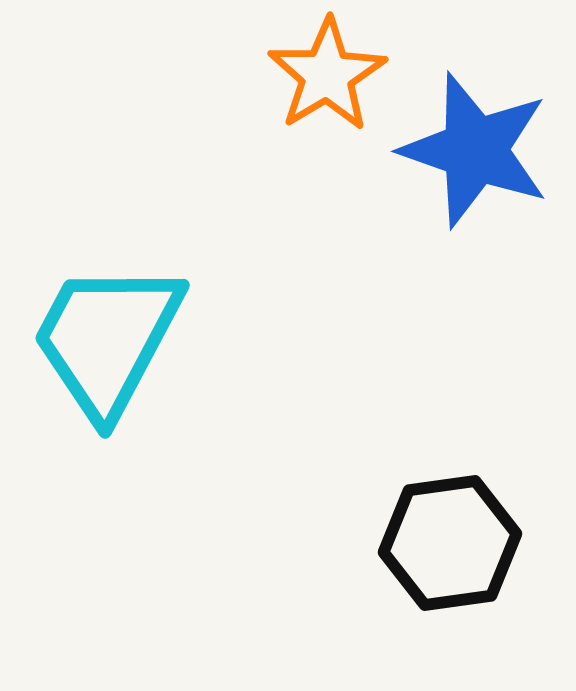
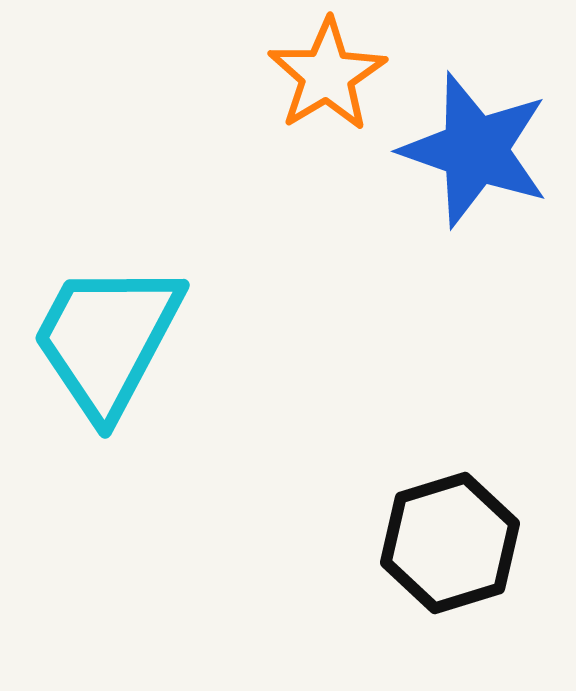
black hexagon: rotated 9 degrees counterclockwise
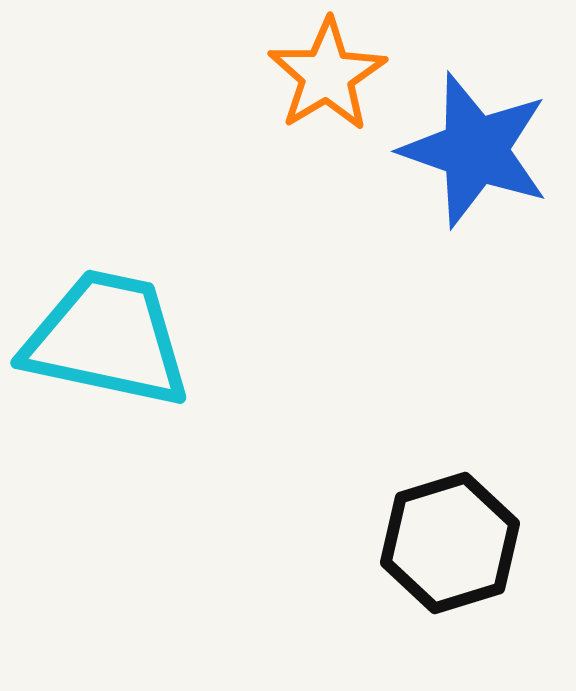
cyan trapezoid: rotated 74 degrees clockwise
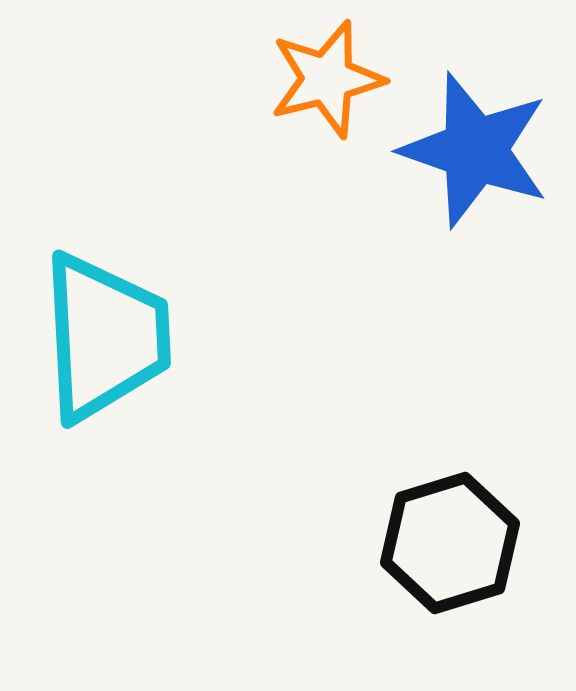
orange star: moved 4 px down; rotated 17 degrees clockwise
cyan trapezoid: moved 2 px left, 2 px up; rotated 75 degrees clockwise
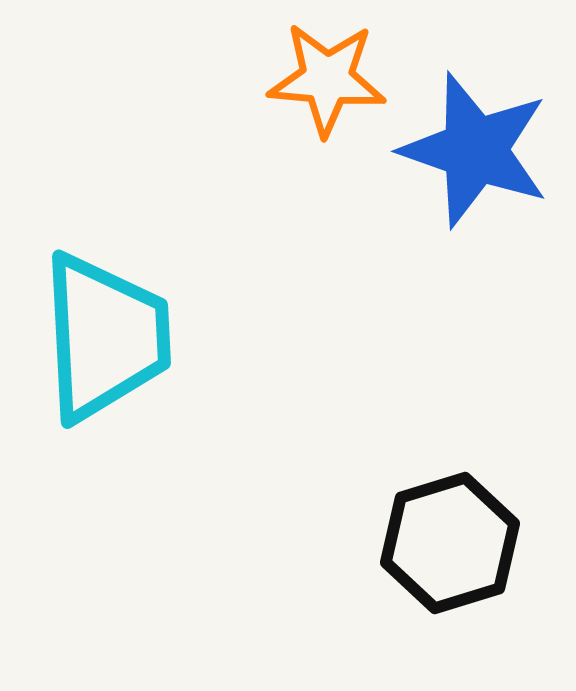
orange star: rotated 19 degrees clockwise
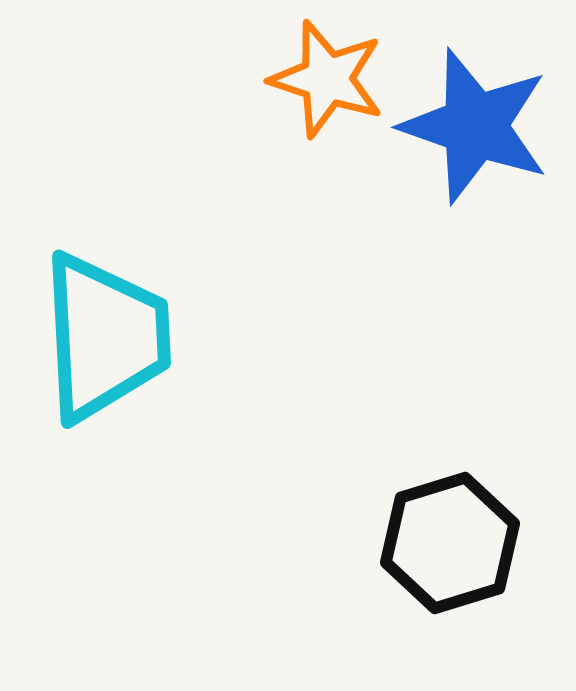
orange star: rotated 13 degrees clockwise
blue star: moved 24 px up
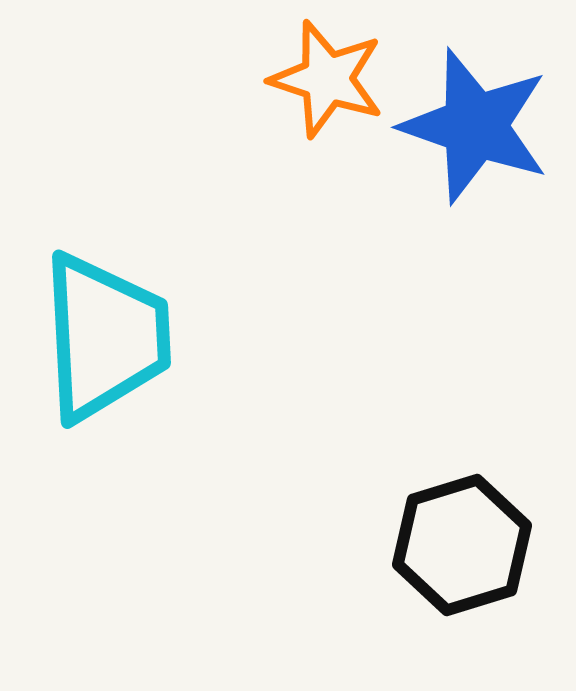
black hexagon: moved 12 px right, 2 px down
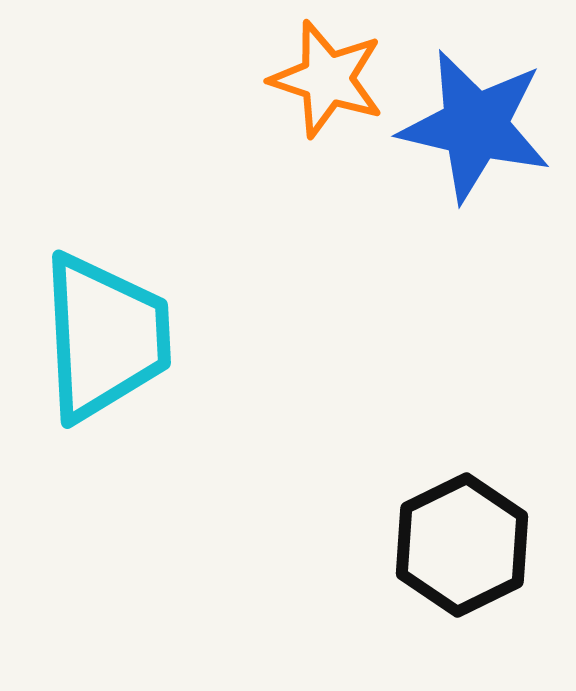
blue star: rotated 6 degrees counterclockwise
black hexagon: rotated 9 degrees counterclockwise
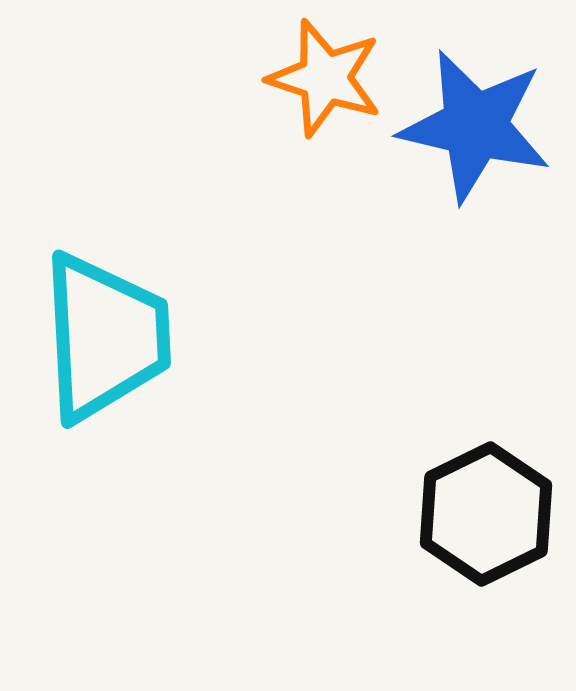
orange star: moved 2 px left, 1 px up
black hexagon: moved 24 px right, 31 px up
